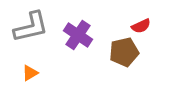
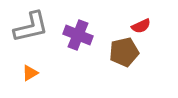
purple cross: rotated 12 degrees counterclockwise
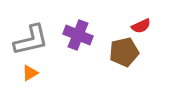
gray L-shape: moved 13 px down
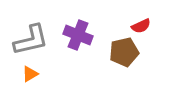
orange triangle: moved 1 px down
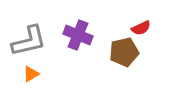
red semicircle: moved 2 px down
gray L-shape: moved 2 px left, 1 px down
orange triangle: moved 1 px right
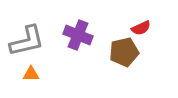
gray L-shape: moved 2 px left
orange triangle: rotated 30 degrees clockwise
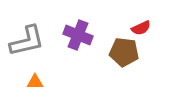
brown pentagon: rotated 20 degrees clockwise
orange triangle: moved 4 px right, 8 px down
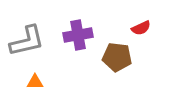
purple cross: rotated 32 degrees counterclockwise
brown pentagon: moved 7 px left, 5 px down
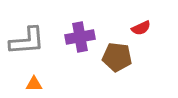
purple cross: moved 2 px right, 2 px down
gray L-shape: rotated 9 degrees clockwise
orange triangle: moved 1 px left, 2 px down
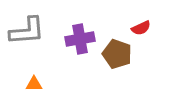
purple cross: moved 2 px down
gray L-shape: moved 10 px up
brown pentagon: moved 3 px up; rotated 12 degrees clockwise
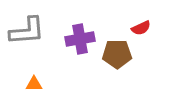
brown pentagon: rotated 20 degrees counterclockwise
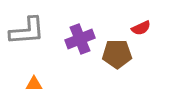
purple cross: rotated 12 degrees counterclockwise
